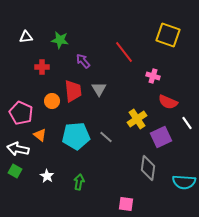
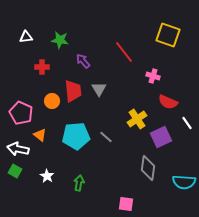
green arrow: moved 1 px down
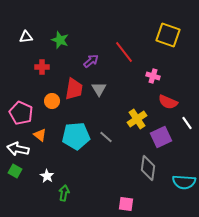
green star: rotated 12 degrees clockwise
purple arrow: moved 8 px right; rotated 91 degrees clockwise
red trapezoid: moved 1 px right, 2 px up; rotated 15 degrees clockwise
green arrow: moved 15 px left, 10 px down
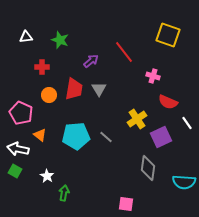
orange circle: moved 3 px left, 6 px up
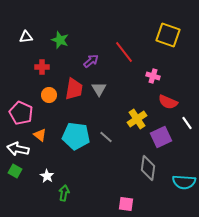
cyan pentagon: rotated 12 degrees clockwise
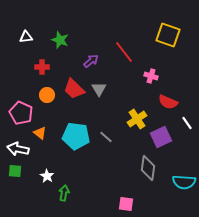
pink cross: moved 2 px left
red trapezoid: rotated 125 degrees clockwise
orange circle: moved 2 px left
orange triangle: moved 2 px up
green square: rotated 24 degrees counterclockwise
